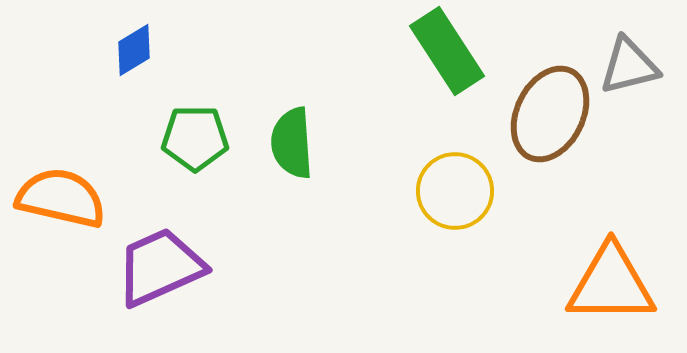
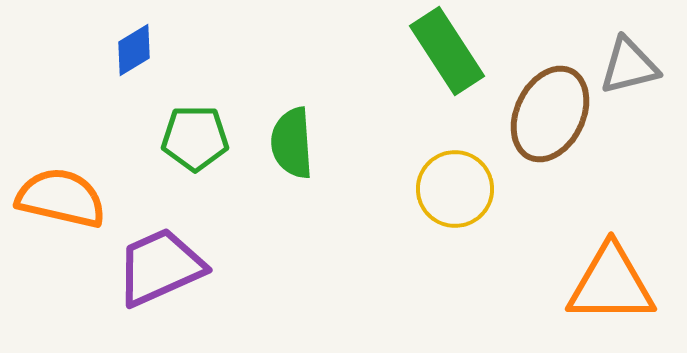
yellow circle: moved 2 px up
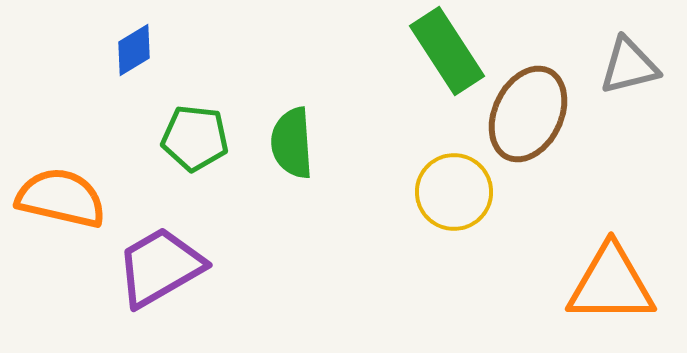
brown ellipse: moved 22 px left
green pentagon: rotated 6 degrees clockwise
yellow circle: moved 1 px left, 3 px down
purple trapezoid: rotated 6 degrees counterclockwise
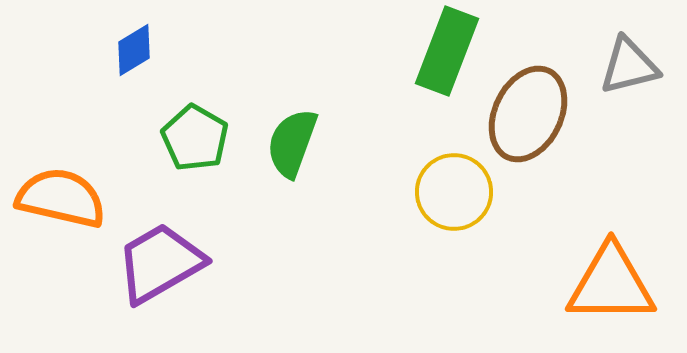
green rectangle: rotated 54 degrees clockwise
green pentagon: rotated 24 degrees clockwise
green semicircle: rotated 24 degrees clockwise
purple trapezoid: moved 4 px up
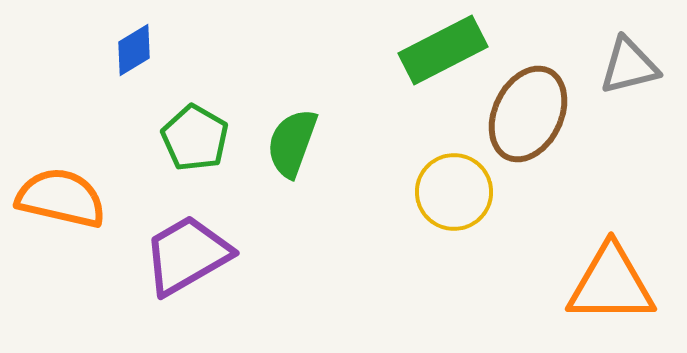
green rectangle: moved 4 px left, 1 px up; rotated 42 degrees clockwise
purple trapezoid: moved 27 px right, 8 px up
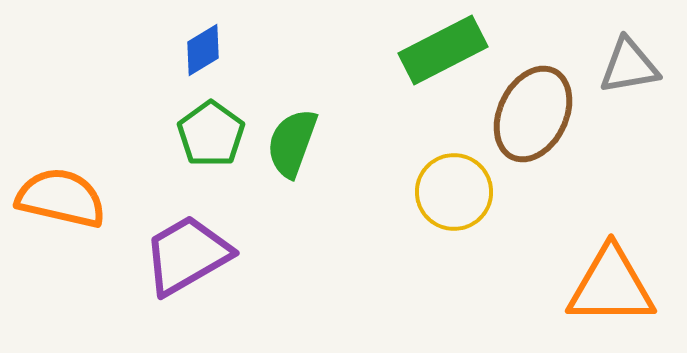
blue diamond: moved 69 px right
gray triangle: rotated 4 degrees clockwise
brown ellipse: moved 5 px right
green pentagon: moved 16 px right, 4 px up; rotated 6 degrees clockwise
orange triangle: moved 2 px down
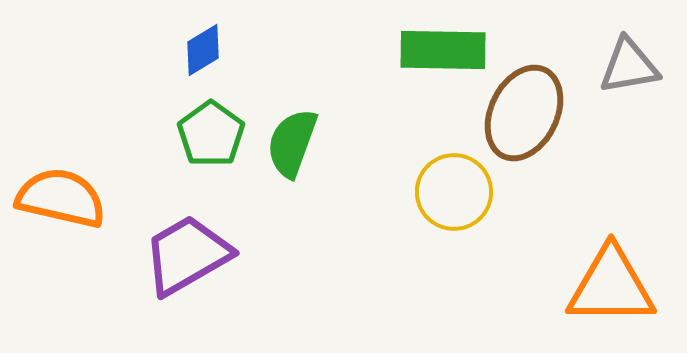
green rectangle: rotated 28 degrees clockwise
brown ellipse: moved 9 px left, 1 px up
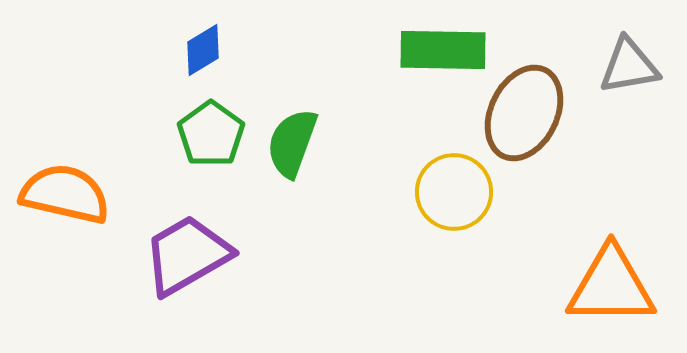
orange semicircle: moved 4 px right, 4 px up
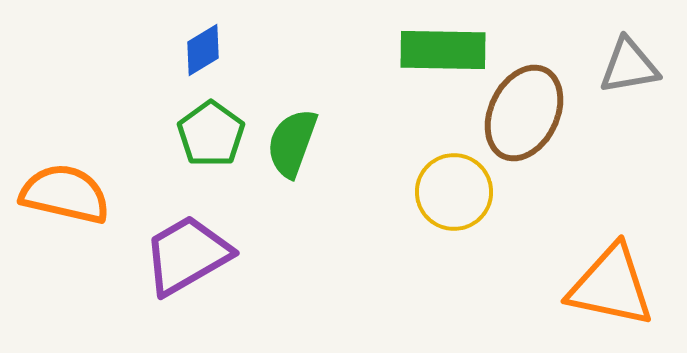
orange triangle: rotated 12 degrees clockwise
